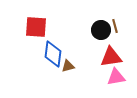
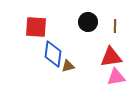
brown line: rotated 16 degrees clockwise
black circle: moved 13 px left, 8 px up
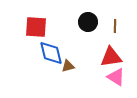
blue diamond: moved 2 px left, 1 px up; rotated 20 degrees counterclockwise
pink triangle: rotated 42 degrees clockwise
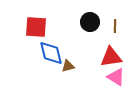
black circle: moved 2 px right
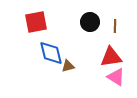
red square: moved 5 px up; rotated 15 degrees counterclockwise
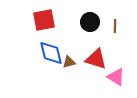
red square: moved 8 px right, 2 px up
red triangle: moved 15 px left, 2 px down; rotated 25 degrees clockwise
brown triangle: moved 1 px right, 4 px up
